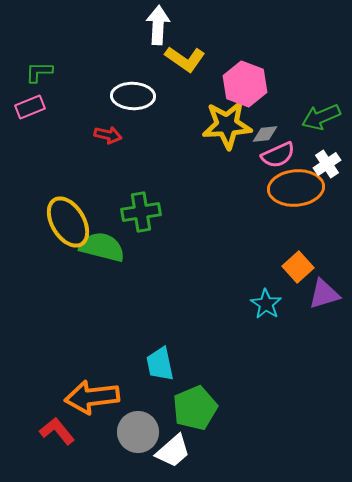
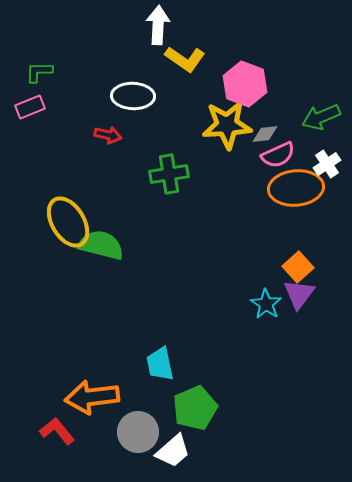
green cross: moved 28 px right, 38 px up
green semicircle: moved 1 px left, 2 px up
purple triangle: moved 25 px left; rotated 36 degrees counterclockwise
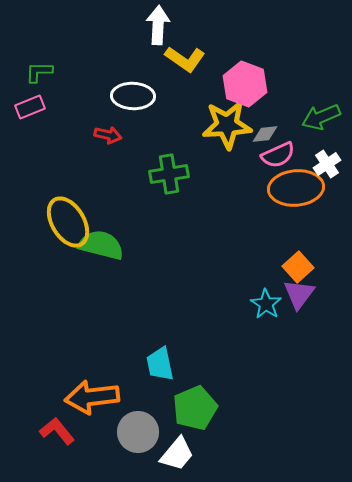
white trapezoid: moved 4 px right, 3 px down; rotated 9 degrees counterclockwise
